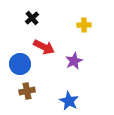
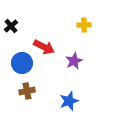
black cross: moved 21 px left, 8 px down
blue circle: moved 2 px right, 1 px up
blue star: rotated 24 degrees clockwise
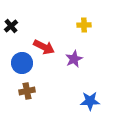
purple star: moved 2 px up
blue star: moved 21 px right; rotated 18 degrees clockwise
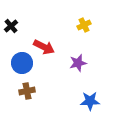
yellow cross: rotated 24 degrees counterclockwise
purple star: moved 4 px right, 4 px down; rotated 12 degrees clockwise
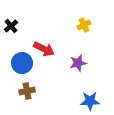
red arrow: moved 2 px down
